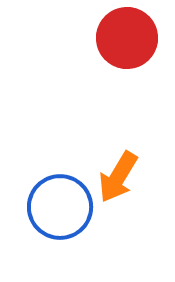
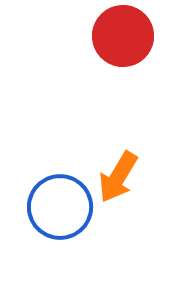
red circle: moved 4 px left, 2 px up
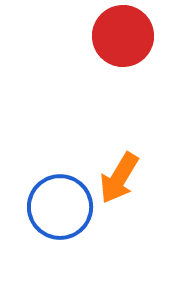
orange arrow: moved 1 px right, 1 px down
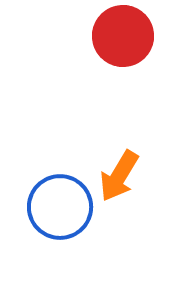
orange arrow: moved 2 px up
